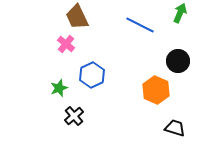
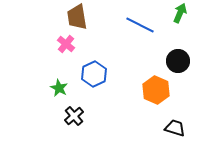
brown trapezoid: rotated 16 degrees clockwise
blue hexagon: moved 2 px right, 1 px up
green star: rotated 24 degrees counterclockwise
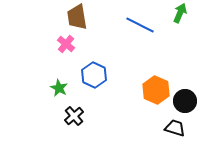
black circle: moved 7 px right, 40 px down
blue hexagon: moved 1 px down; rotated 10 degrees counterclockwise
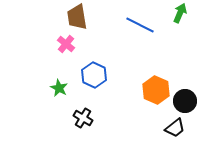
black cross: moved 9 px right, 2 px down; rotated 18 degrees counterclockwise
black trapezoid: rotated 125 degrees clockwise
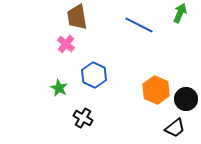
blue line: moved 1 px left
black circle: moved 1 px right, 2 px up
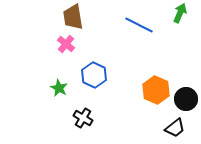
brown trapezoid: moved 4 px left
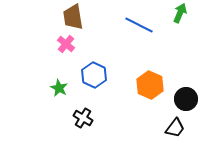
orange hexagon: moved 6 px left, 5 px up
black trapezoid: rotated 15 degrees counterclockwise
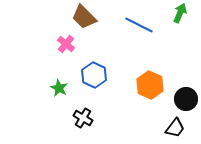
brown trapezoid: moved 11 px right; rotated 36 degrees counterclockwise
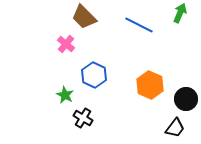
green star: moved 6 px right, 7 px down
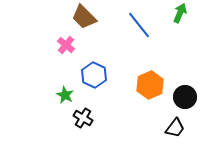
blue line: rotated 24 degrees clockwise
pink cross: moved 1 px down
orange hexagon: rotated 12 degrees clockwise
black circle: moved 1 px left, 2 px up
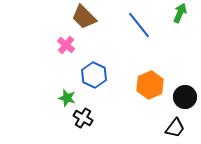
green star: moved 2 px right, 3 px down; rotated 12 degrees counterclockwise
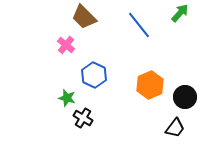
green arrow: rotated 18 degrees clockwise
